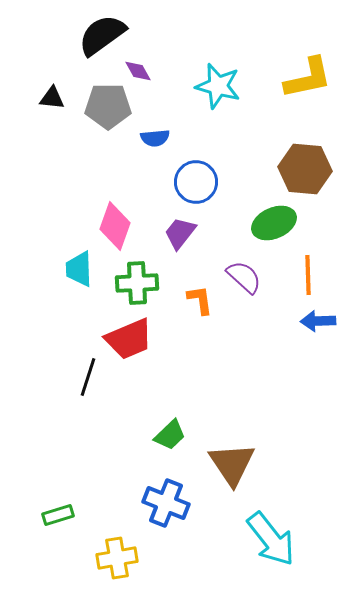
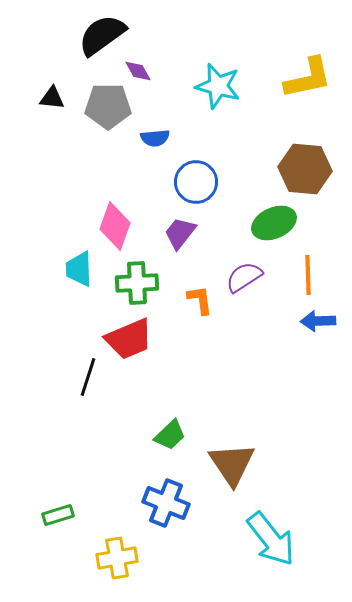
purple semicircle: rotated 75 degrees counterclockwise
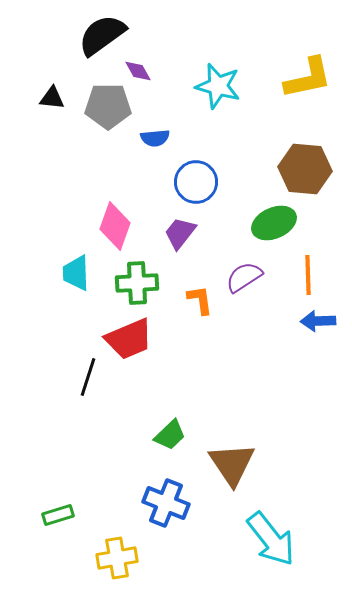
cyan trapezoid: moved 3 px left, 4 px down
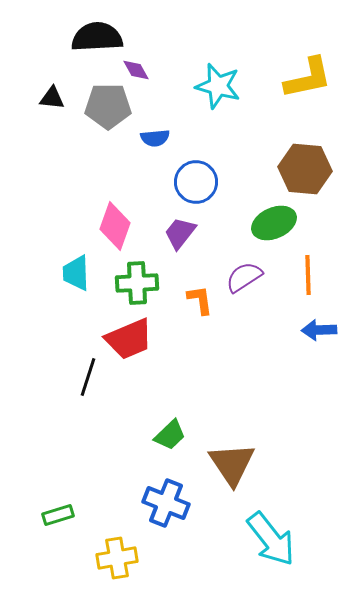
black semicircle: moved 5 px left, 2 px down; rotated 33 degrees clockwise
purple diamond: moved 2 px left, 1 px up
blue arrow: moved 1 px right, 9 px down
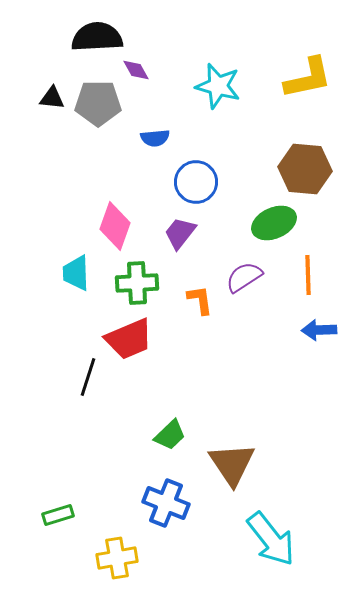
gray pentagon: moved 10 px left, 3 px up
